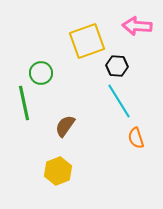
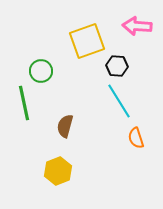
green circle: moved 2 px up
brown semicircle: rotated 20 degrees counterclockwise
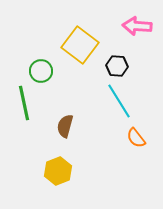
yellow square: moved 7 px left, 4 px down; rotated 33 degrees counterclockwise
orange semicircle: rotated 20 degrees counterclockwise
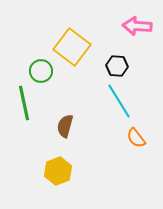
yellow square: moved 8 px left, 2 px down
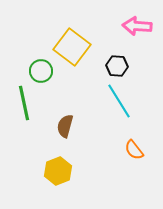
orange semicircle: moved 2 px left, 12 px down
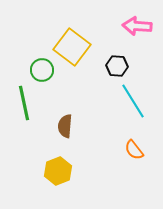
green circle: moved 1 px right, 1 px up
cyan line: moved 14 px right
brown semicircle: rotated 10 degrees counterclockwise
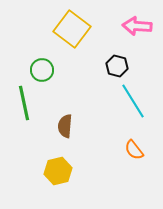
yellow square: moved 18 px up
black hexagon: rotated 10 degrees clockwise
yellow hexagon: rotated 8 degrees clockwise
